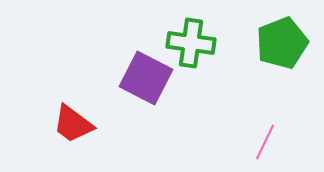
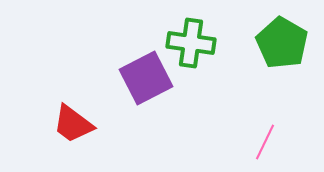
green pentagon: rotated 21 degrees counterclockwise
purple square: rotated 36 degrees clockwise
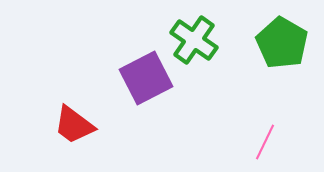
green cross: moved 3 px right, 3 px up; rotated 27 degrees clockwise
red trapezoid: moved 1 px right, 1 px down
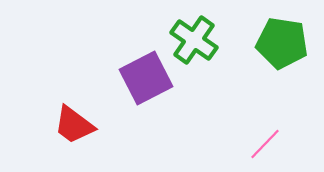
green pentagon: rotated 21 degrees counterclockwise
pink line: moved 2 px down; rotated 18 degrees clockwise
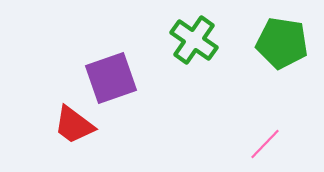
purple square: moved 35 px left; rotated 8 degrees clockwise
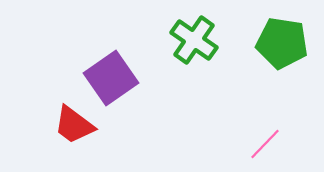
purple square: rotated 16 degrees counterclockwise
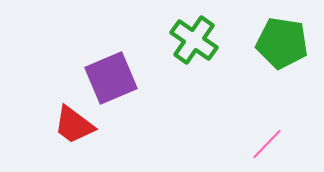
purple square: rotated 12 degrees clockwise
pink line: moved 2 px right
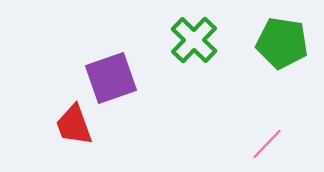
green cross: rotated 9 degrees clockwise
purple square: rotated 4 degrees clockwise
red trapezoid: rotated 33 degrees clockwise
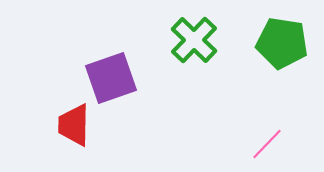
red trapezoid: rotated 21 degrees clockwise
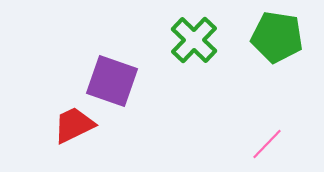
green pentagon: moved 5 px left, 6 px up
purple square: moved 1 px right, 3 px down; rotated 38 degrees clockwise
red trapezoid: rotated 63 degrees clockwise
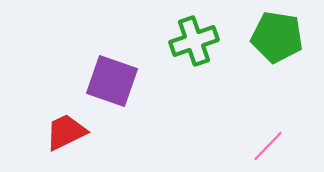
green cross: moved 1 px down; rotated 27 degrees clockwise
red trapezoid: moved 8 px left, 7 px down
pink line: moved 1 px right, 2 px down
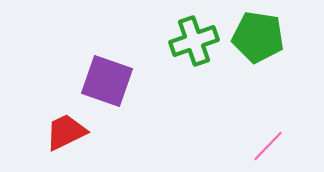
green pentagon: moved 19 px left
purple square: moved 5 px left
